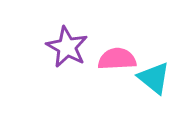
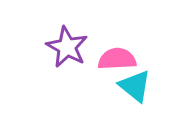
cyan triangle: moved 19 px left, 8 px down
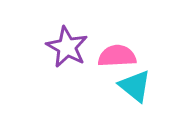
pink semicircle: moved 3 px up
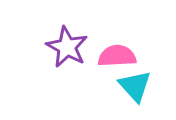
cyan triangle: rotated 9 degrees clockwise
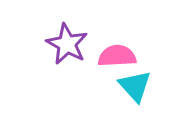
purple star: moved 3 px up
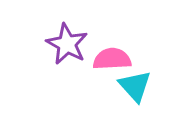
pink semicircle: moved 5 px left, 3 px down
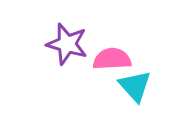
purple star: rotated 12 degrees counterclockwise
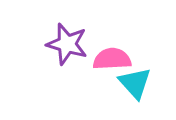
cyan triangle: moved 3 px up
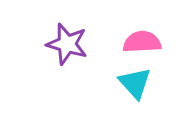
pink semicircle: moved 30 px right, 17 px up
